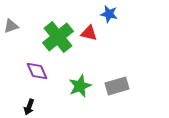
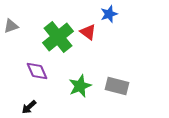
blue star: rotated 30 degrees counterclockwise
red triangle: moved 1 px left, 1 px up; rotated 24 degrees clockwise
gray rectangle: rotated 30 degrees clockwise
black arrow: rotated 28 degrees clockwise
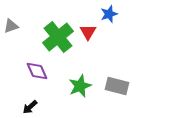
red triangle: rotated 24 degrees clockwise
black arrow: moved 1 px right
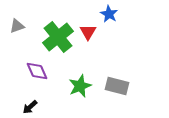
blue star: rotated 24 degrees counterclockwise
gray triangle: moved 6 px right
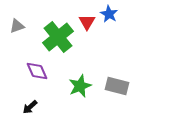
red triangle: moved 1 px left, 10 px up
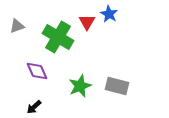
green cross: rotated 20 degrees counterclockwise
black arrow: moved 4 px right
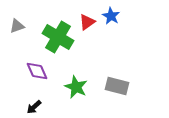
blue star: moved 2 px right, 2 px down
red triangle: rotated 24 degrees clockwise
green star: moved 4 px left, 1 px down; rotated 25 degrees counterclockwise
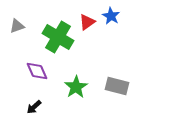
green star: rotated 15 degrees clockwise
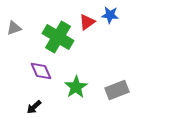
blue star: moved 1 px left, 1 px up; rotated 24 degrees counterclockwise
gray triangle: moved 3 px left, 2 px down
purple diamond: moved 4 px right
gray rectangle: moved 4 px down; rotated 35 degrees counterclockwise
